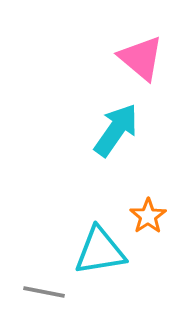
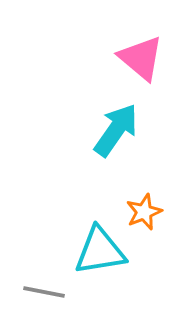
orange star: moved 4 px left, 4 px up; rotated 12 degrees clockwise
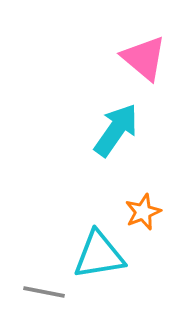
pink triangle: moved 3 px right
orange star: moved 1 px left
cyan triangle: moved 1 px left, 4 px down
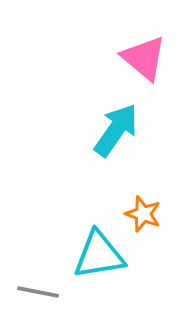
orange star: moved 2 px down; rotated 30 degrees counterclockwise
gray line: moved 6 px left
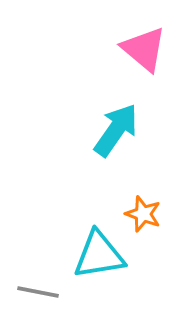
pink triangle: moved 9 px up
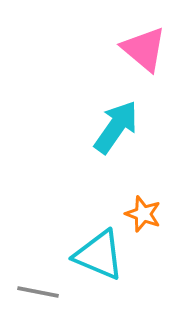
cyan arrow: moved 3 px up
cyan triangle: rotated 32 degrees clockwise
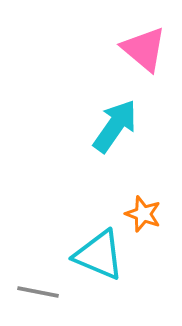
cyan arrow: moved 1 px left, 1 px up
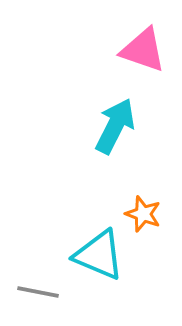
pink triangle: moved 1 px left, 1 px down; rotated 21 degrees counterclockwise
cyan arrow: rotated 8 degrees counterclockwise
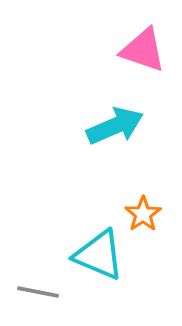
cyan arrow: rotated 40 degrees clockwise
orange star: rotated 18 degrees clockwise
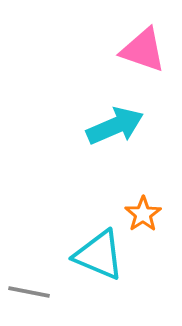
gray line: moved 9 px left
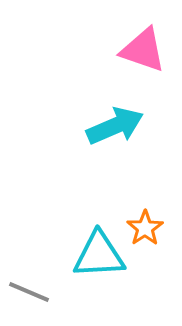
orange star: moved 2 px right, 14 px down
cyan triangle: rotated 26 degrees counterclockwise
gray line: rotated 12 degrees clockwise
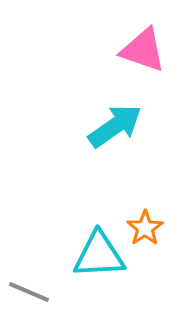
cyan arrow: rotated 12 degrees counterclockwise
